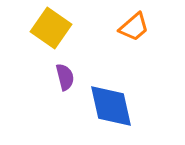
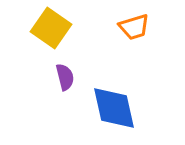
orange trapezoid: rotated 24 degrees clockwise
blue diamond: moved 3 px right, 2 px down
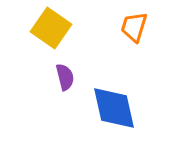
orange trapezoid: rotated 124 degrees clockwise
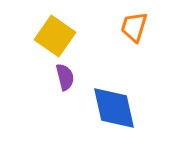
yellow square: moved 4 px right, 8 px down
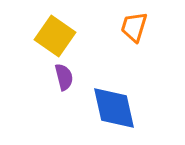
purple semicircle: moved 1 px left
